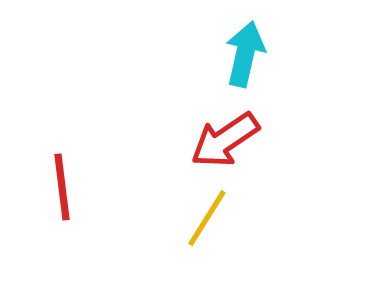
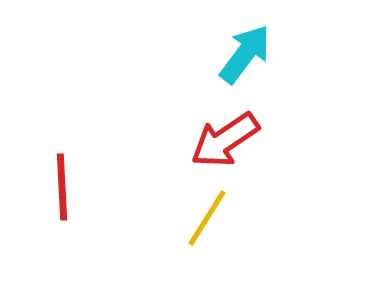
cyan arrow: rotated 24 degrees clockwise
red line: rotated 4 degrees clockwise
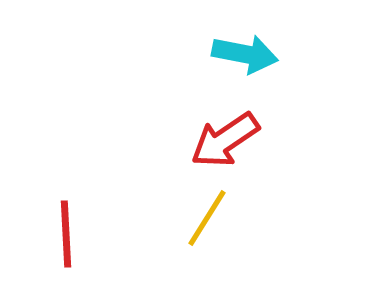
cyan arrow: rotated 64 degrees clockwise
red line: moved 4 px right, 47 px down
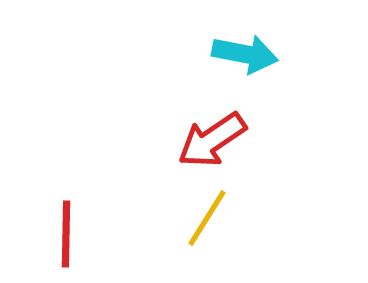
red arrow: moved 13 px left
red line: rotated 4 degrees clockwise
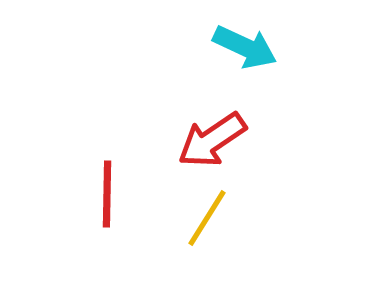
cyan arrow: moved 7 px up; rotated 14 degrees clockwise
red line: moved 41 px right, 40 px up
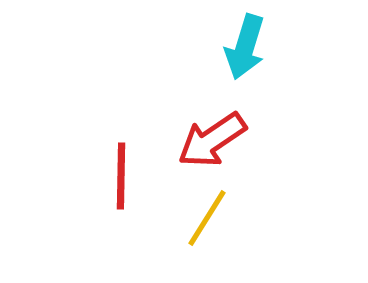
cyan arrow: rotated 82 degrees clockwise
red line: moved 14 px right, 18 px up
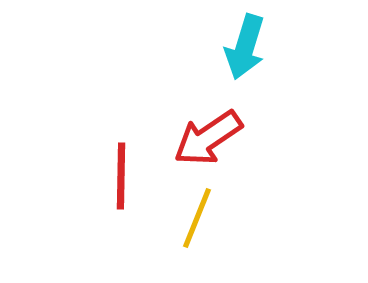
red arrow: moved 4 px left, 2 px up
yellow line: moved 10 px left; rotated 10 degrees counterclockwise
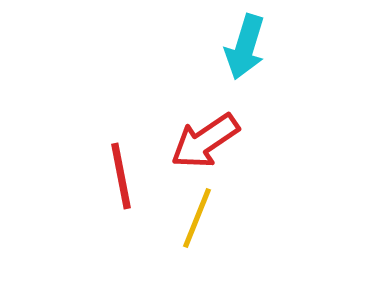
red arrow: moved 3 px left, 3 px down
red line: rotated 12 degrees counterclockwise
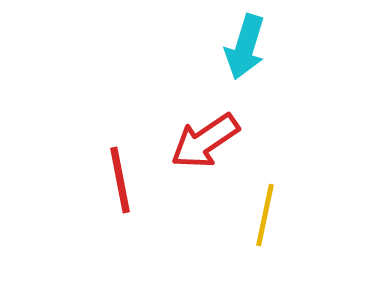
red line: moved 1 px left, 4 px down
yellow line: moved 68 px right, 3 px up; rotated 10 degrees counterclockwise
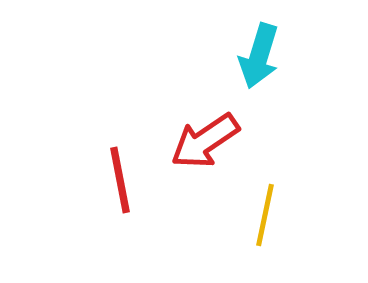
cyan arrow: moved 14 px right, 9 px down
